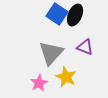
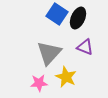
black ellipse: moved 3 px right, 3 px down
gray triangle: moved 2 px left
pink star: rotated 24 degrees clockwise
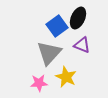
blue square: moved 12 px down; rotated 20 degrees clockwise
purple triangle: moved 3 px left, 2 px up
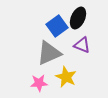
gray triangle: rotated 24 degrees clockwise
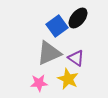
black ellipse: rotated 15 degrees clockwise
purple triangle: moved 6 px left, 13 px down; rotated 12 degrees clockwise
yellow star: moved 2 px right, 2 px down
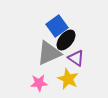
black ellipse: moved 12 px left, 22 px down
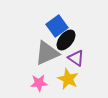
gray triangle: moved 2 px left
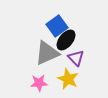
purple triangle: rotated 12 degrees clockwise
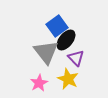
gray triangle: moved 1 px left, 1 px up; rotated 44 degrees counterclockwise
pink star: rotated 24 degrees counterclockwise
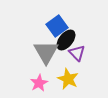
gray triangle: rotated 8 degrees clockwise
purple triangle: moved 1 px right, 5 px up
